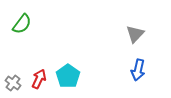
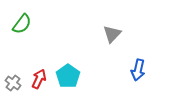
gray triangle: moved 23 px left
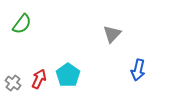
cyan pentagon: moved 1 px up
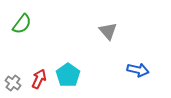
gray triangle: moved 4 px left, 3 px up; rotated 24 degrees counterclockwise
blue arrow: rotated 90 degrees counterclockwise
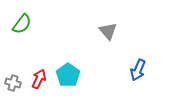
blue arrow: rotated 100 degrees clockwise
gray cross: rotated 21 degrees counterclockwise
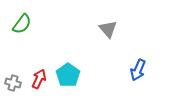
gray triangle: moved 2 px up
